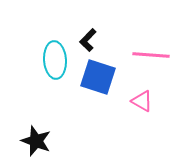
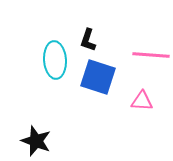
black L-shape: rotated 25 degrees counterclockwise
pink triangle: rotated 25 degrees counterclockwise
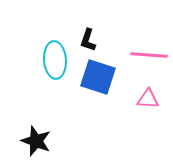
pink line: moved 2 px left
pink triangle: moved 6 px right, 2 px up
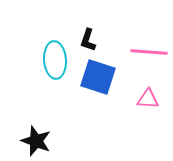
pink line: moved 3 px up
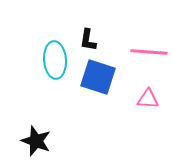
black L-shape: rotated 10 degrees counterclockwise
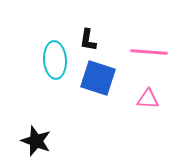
blue square: moved 1 px down
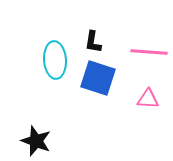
black L-shape: moved 5 px right, 2 px down
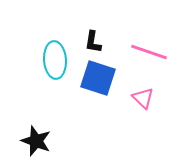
pink line: rotated 15 degrees clockwise
pink triangle: moved 5 px left, 1 px up; rotated 40 degrees clockwise
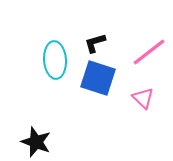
black L-shape: moved 2 px right, 1 px down; rotated 65 degrees clockwise
pink line: rotated 57 degrees counterclockwise
black star: moved 1 px down
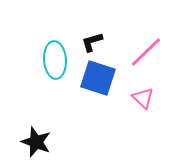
black L-shape: moved 3 px left, 1 px up
pink line: moved 3 px left; rotated 6 degrees counterclockwise
